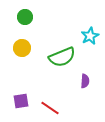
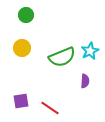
green circle: moved 1 px right, 2 px up
cyan star: moved 15 px down
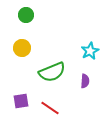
green semicircle: moved 10 px left, 15 px down
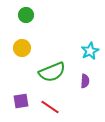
red line: moved 1 px up
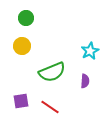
green circle: moved 3 px down
yellow circle: moved 2 px up
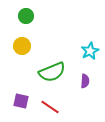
green circle: moved 2 px up
purple square: rotated 21 degrees clockwise
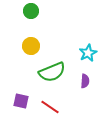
green circle: moved 5 px right, 5 px up
yellow circle: moved 9 px right
cyan star: moved 2 px left, 2 px down
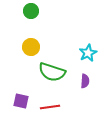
yellow circle: moved 1 px down
green semicircle: rotated 40 degrees clockwise
red line: rotated 42 degrees counterclockwise
